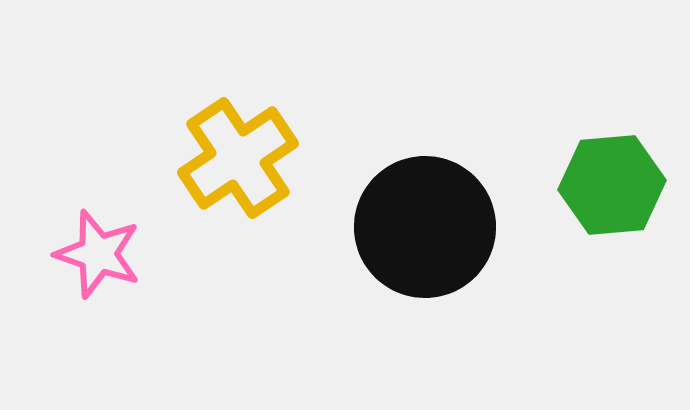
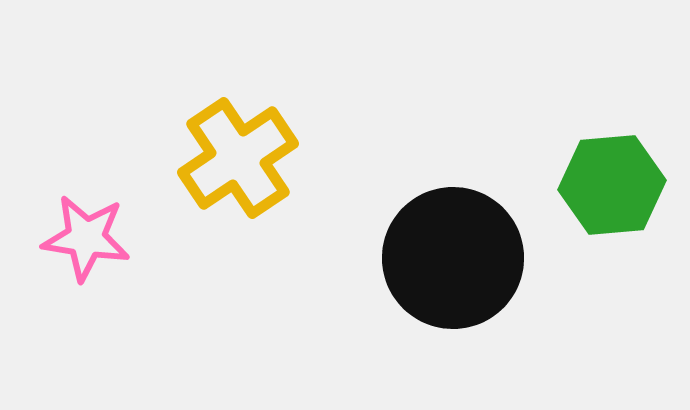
black circle: moved 28 px right, 31 px down
pink star: moved 12 px left, 16 px up; rotated 10 degrees counterclockwise
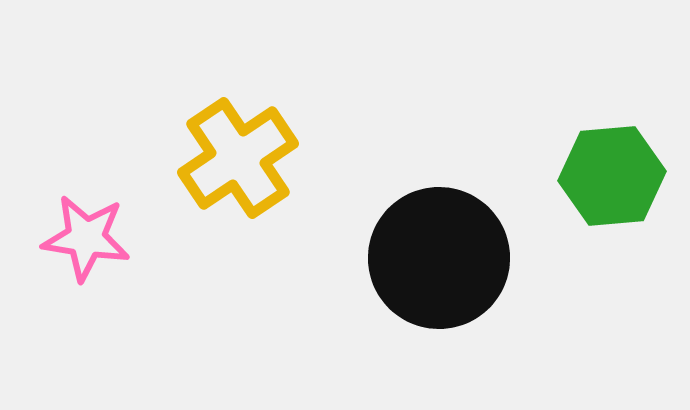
green hexagon: moved 9 px up
black circle: moved 14 px left
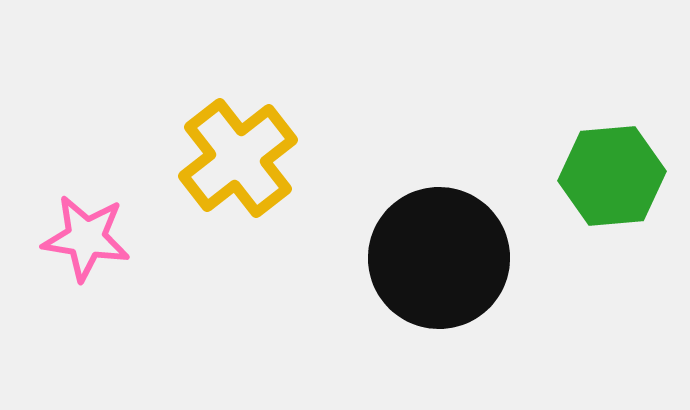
yellow cross: rotated 4 degrees counterclockwise
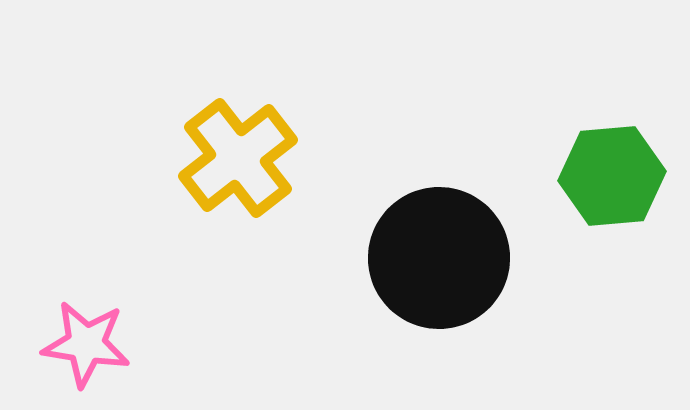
pink star: moved 106 px down
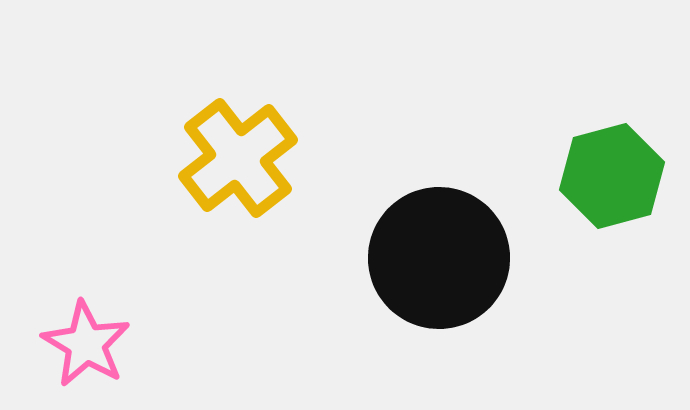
green hexagon: rotated 10 degrees counterclockwise
pink star: rotated 22 degrees clockwise
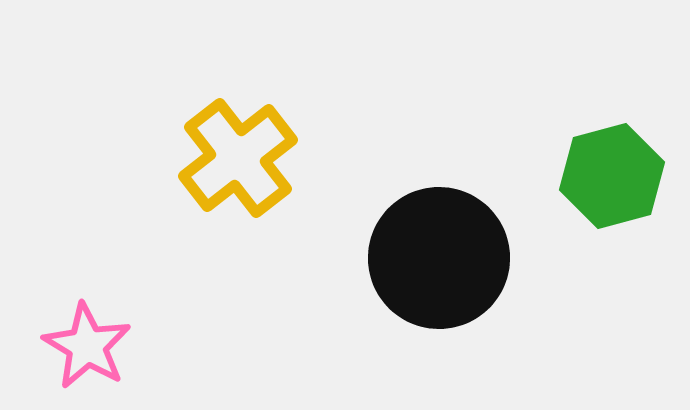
pink star: moved 1 px right, 2 px down
